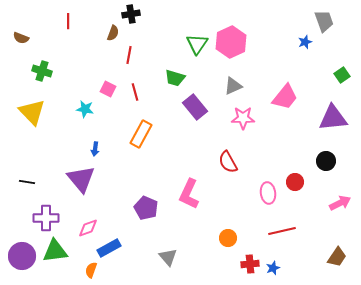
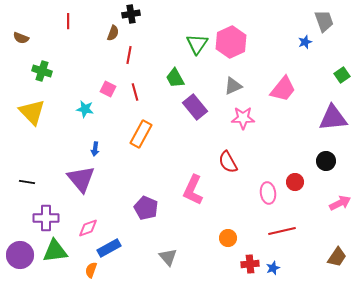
green trapezoid at (175, 78): rotated 45 degrees clockwise
pink trapezoid at (285, 97): moved 2 px left, 8 px up
pink L-shape at (189, 194): moved 4 px right, 4 px up
purple circle at (22, 256): moved 2 px left, 1 px up
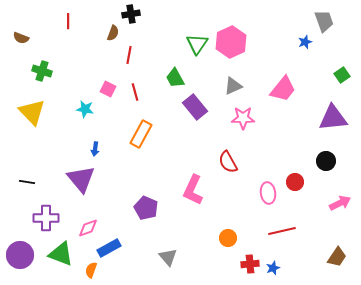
green triangle at (55, 251): moved 6 px right, 3 px down; rotated 28 degrees clockwise
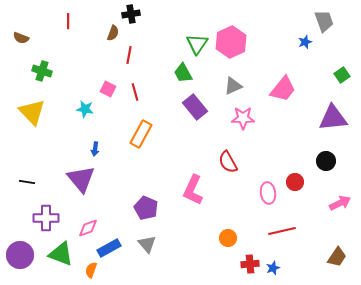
green trapezoid at (175, 78): moved 8 px right, 5 px up
gray triangle at (168, 257): moved 21 px left, 13 px up
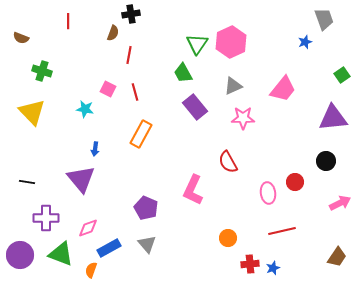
gray trapezoid at (324, 21): moved 2 px up
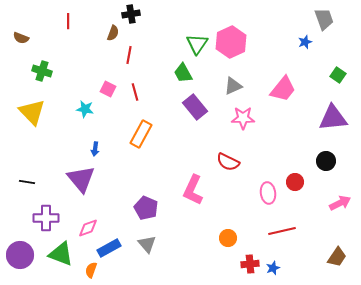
green square at (342, 75): moved 4 px left; rotated 21 degrees counterclockwise
red semicircle at (228, 162): rotated 35 degrees counterclockwise
